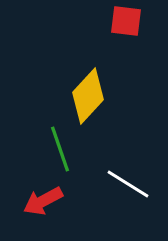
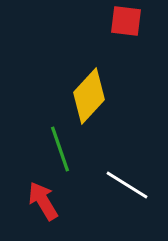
yellow diamond: moved 1 px right
white line: moved 1 px left, 1 px down
red arrow: rotated 87 degrees clockwise
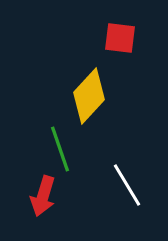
red square: moved 6 px left, 17 px down
white line: rotated 27 degrees clockwise
red arrow: moved 5 px up; rotated 132 degrees counterclockwise
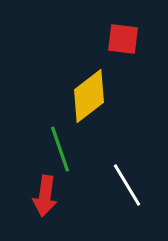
red square: moved 3 px right, 1 px down
yellow diamond: rotated 10 degrees clockwise
red arrow: moved 2 px right; rotated 9 degrees counterclockwise
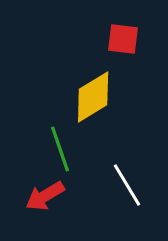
yellow diamond: moved 4 px right, 1 px down; rotated 6 degrees clockwise
red arrow: rotated 51 degrees clockwise
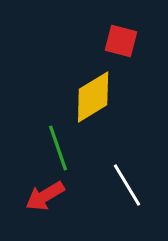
red square: moved 2 px left, 2 px down; rotated 8 degrees clockwise
green line: moved 2 px left, 1 px up
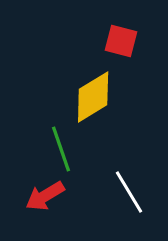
green line: moved 3 px right, 1 px down
white line: moved 2 px right, 7 px down
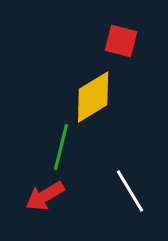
green line: moved 2 px up; rotated 33 degrees clockwise
white line: moved 1 px right, 1 px up
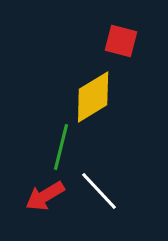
white line: moved 31 px left; rotated 12 degrees counterclockwise
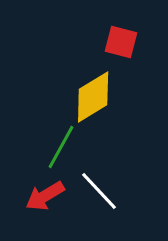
red square: moved 1 px down
green line: rotated 15 degrees clockwise
